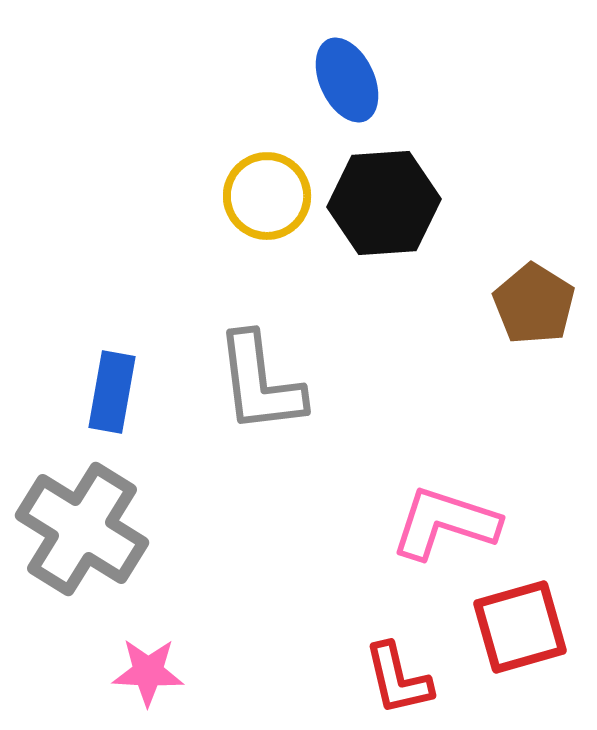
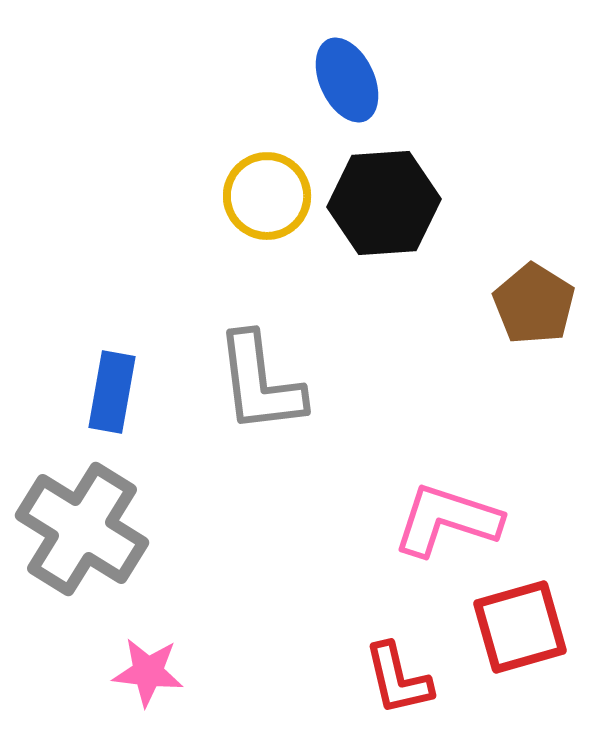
pink L-shape: moved 2 px right, 3 px up
pink star: rotated 4 degrees clockwise
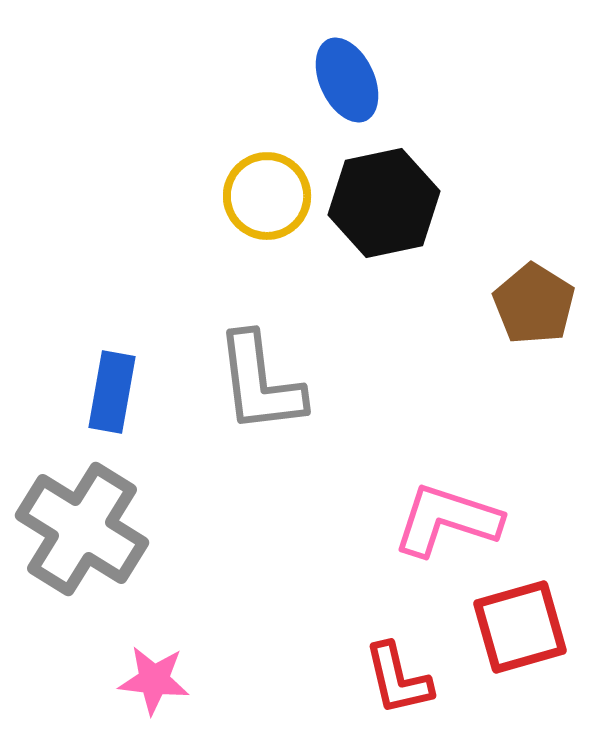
black hexagon: rotated 8 degrees counterclockwise
pink star: moved 6 px right, 8 px down
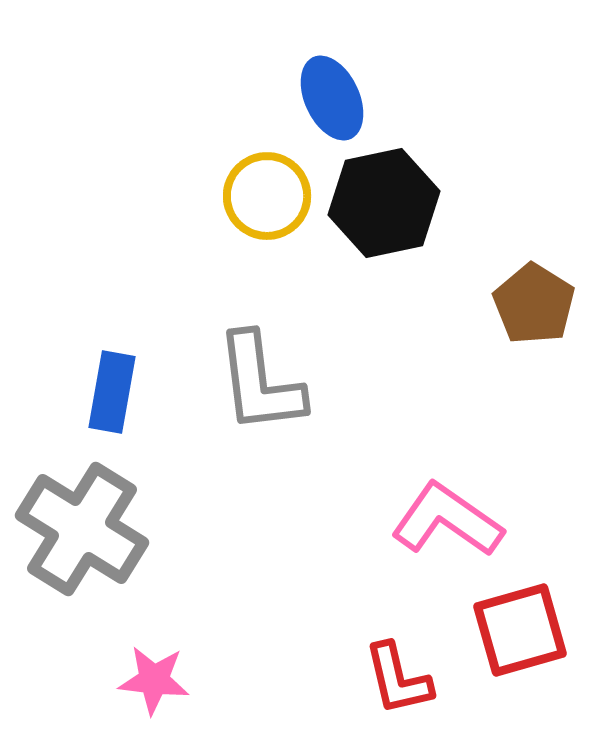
blue ellipse: moved 15 px left, 18 px down
pink L-shape: rotated 17 degrees clockwise
red square: moved 3 px down
